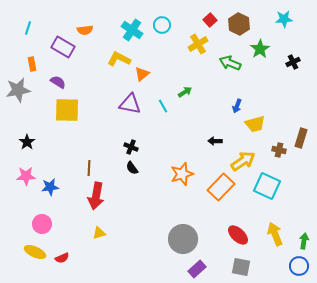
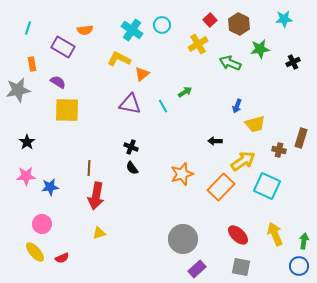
green star at (260, 49): rotated 24 degrees clockwise
yellow ellipse at (35, 252): rotated 25 degrees clockwise
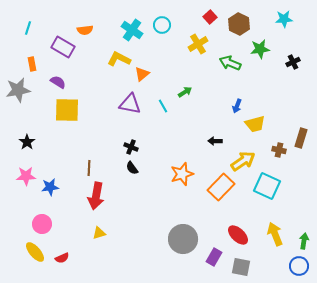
red square at (210, 20): moved 3 px up
purple rectangle at (197, 269): moved 17 px right, 12 px up; rotated 18 degrees counterclockwise
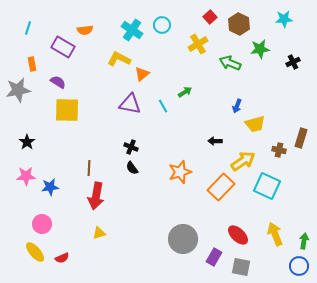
orange star at (182, 174): moved 2 px left, 2 px up
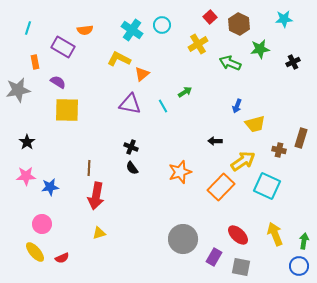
orange rectangle at (32, 64): moved 3 px right, 2 px up
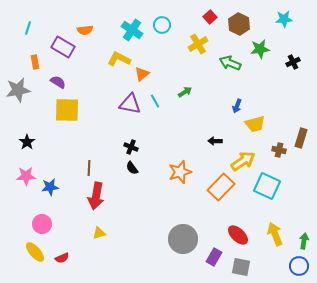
cyan line at (163, 106): moved 8 px left, 5 px up
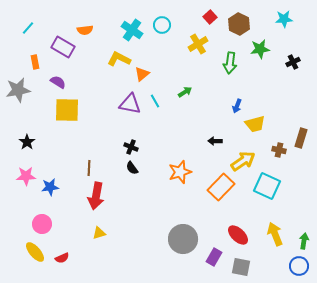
cyan line at (28, 28): rotated 24 degrees clockwise
green arrow at (230, 63): rotated 105 degrees counterclockwise
